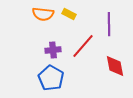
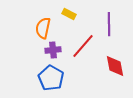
orange semicircle: moved 14 px down; rotated 95 degrees clockwise
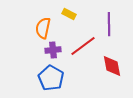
red line: rotated 12 degrees clockwise
red diamond: moved 3 px left
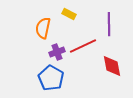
red line: rotated 12 degrees clockwise
purple cross: moved 4 px right, 2 px down; rotated 14 degrees counterclockwise
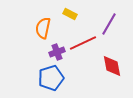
yellow rectangle: moved 1 px right
purple line: rotated 30 degrees clockwise
red line: moved 3 px up
blue pentagon: rotated 25 degrees clockwise
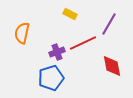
orange semicircle: moved 21 px left, 5 px down
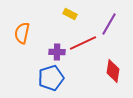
purple cross: rotated 21 degrees clockwise
red diamond: moved 1 px right, 5 px down; rotated 20 degrees clockwise
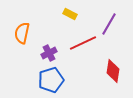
purple cross: moved 8 px left, 1 px down; rotated 28 degrees counterclockwise
blue pentagon: moved 2 px down
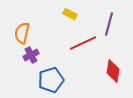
purple line: rotated 15 degrees counterclockwise
purple cross: moved 18 px left, 2 px down
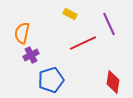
purple line: rotated 40 degrees counterclockwise
red diamond: moved 11 px down
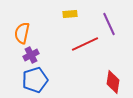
yellow rectangle: rotated 32 degrees counterclockwise
red line: moved 2 px right, 1 px down
blue pentagon: moved 16 px left
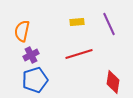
yellow rectangle: moved 7 px right, 8 px down
orange semicircle: moved 2 px up
red line: moved 6 px left, 10 px down; rotated 8 degrees clockwise
